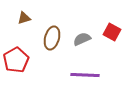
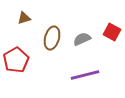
purple line: rotated 16 degrees counterclockwise
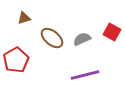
brown ellipse: rotated 65 degrees counterclockwise
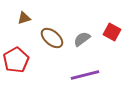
gray semicircle: rotated 12 degrees counterclockwise
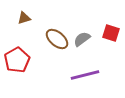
red square: moved 1 px left, 1 px down; rotated 12 degrees counterclockwise
brown ellipse: moved 5 px right, 1 px down
red pentagon: moved 1 px right
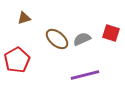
gray semicircle: rotated 12 degrees clockwise
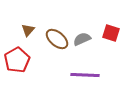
brown triangle: moved 4 px right, 12 px down; rotated 32 degrees counterclockwise
purple line: rotated 16 degrees clockwise
